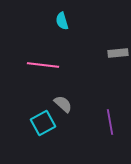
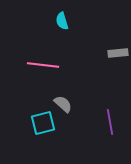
cyan square: rotated 15 degrees clockwise
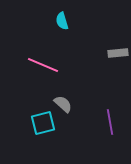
pink line: rotated 16 degrees clockwise
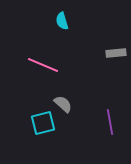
gray rectangle: moved 2 px left
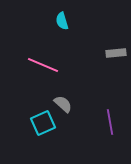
cyan square: rotated 10 degrees counterclockwise
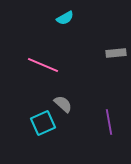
cyan semicircle: moved 3 px right, 3 px up; rotated 102 degrees counterclockwise
purple line: moved 1 px left
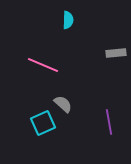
cyan semicircle: moved 3 px right, 2 px down; rotated 60 degrees counterclockwise
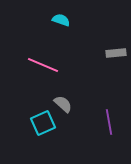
cyan semicircle: moved 7 px left; rotated 72 degrees counterclockwise
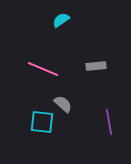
cyan semicircle: rotated 54 degrees counterclockwise
gray rectangle: moved 20 px left, 13 px down
pink line: moved 4 px down
cyan square: moved 1 px left, 1 px up; rotated 30 degrees clockwise
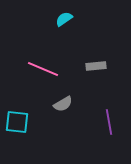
cyan semicircle: moved 3 px right, 1 px up
gray semicircle: rotated 108 degrees clockwise
cyan square: moved 25 px left
